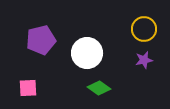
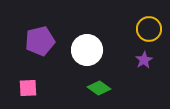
yellow circle: moved 5 px right
purple pentagon: moved 1 px left, 1 px down
white circle: moved 3 px up
purple star: rotated 18 degrees counterclockwise
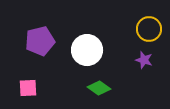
purple star: rotated 24 degrees counterclockwise
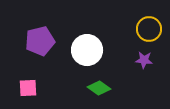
purple star: rotated 12 degrees counterclockwise
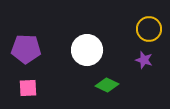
purple pentagon: moved 14 px left, 8 px down; rotated 16 degrees clockwise
purple star: rotated 12 degrees clockwise
green diamond: moved 8 px right, 3 px up; rotated 10 degrees counterclockwise
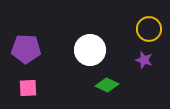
white circle: moved 3 px right
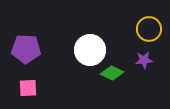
purple star: rotated 24 degrees counterclockwise
green diamond: moved 5 px right, 12 px up
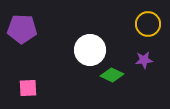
yellow circle: moved 1 px left, 5 px up
purple pentagon: moved 4 px left, 20 px up
green diamond: moved 2 px down
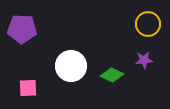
white circle: moved 19 px left, 16 px down
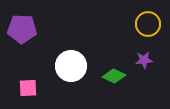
green diamond: moved 2 px right, 1 px down
